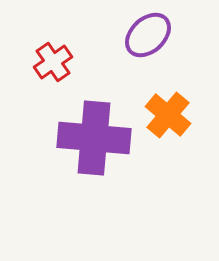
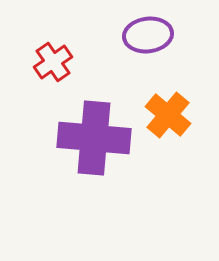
purple ellipse: rotated 36 degrees clockwise
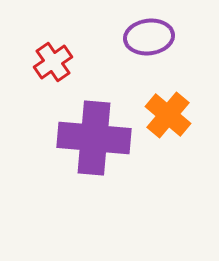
purple ellipse: moved 1 px right, 2 px down
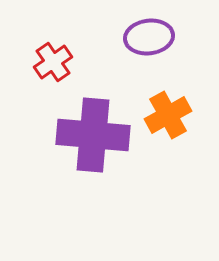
orange cross: rotated 21 degrees clockwise
purple cross: moved 1 px left, 3 px up
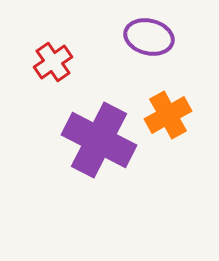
purple ellipse: rotated 21 degrees clockwise
purple cross: moved 6 px right, 5 px down; rotated 22 degrees clockwise
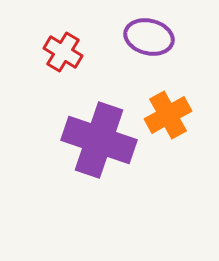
red cross: moved 10 px right, 10 px up; rotated 24 degrees counterclockwise
purple cross: rotated 8 degrees counterclockwise
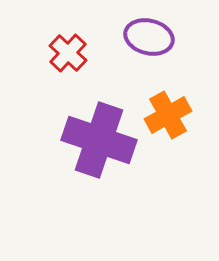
red cross: moved 5 px right, 1 px down; rotated 12 degrees clockwise
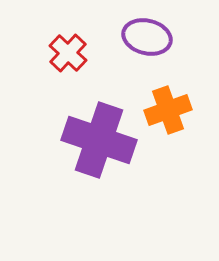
purple ellipse: moved 2 px left
orange cross: moved 5 px up; rotated 9 degrees clockwise
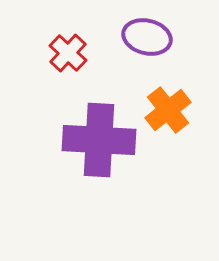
orange cross: rotated 18 degrees counterclockwise
purple cross: rotated 16 degrees counterclockwise
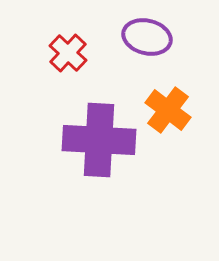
orange cross: rotated 15 degrees counterclockwise
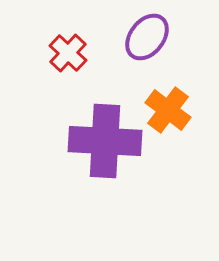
purple ellipse: rotated 66 degrees counterclockwise
purple cross: moved 6 px right, 1 px down
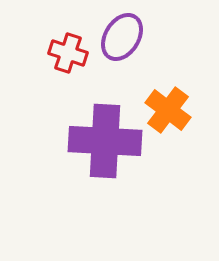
purple ellipse: moved 25 px left; rotated 6 degrees counterclockwise
red cross: rotated 24 degrees counterclockwise
